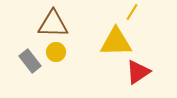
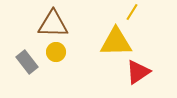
gray rectangle: moved 3 px left, 1 px down
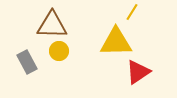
brown triangle: moved 1 px left, 1 px down
yellow circle: moved 3 px right, 1 px up
gray rectangle: rotated 10 degrees clockwise
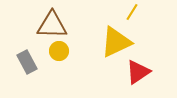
yellow triangle: rotated 24 degrees counterclockwise
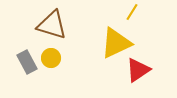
brown triangle: rotated 16 degrees clockwise
yellow triangle: moved 1 px down
yellow circle: moved 8 px left, 7 px down
red triangle: moved 2 px up
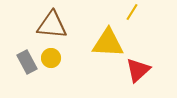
brown triangle: rotated 12 degrees counterclockwise
yellow triangle: moved 8 px left; rotated 28 degrees clockwise
red triangle: rotated 8 degrees counterclockwise
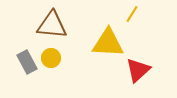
yellow line: moved 2 px down
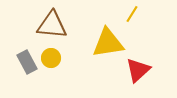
yellow triangle: rotated 12 degrees counterclockwise
